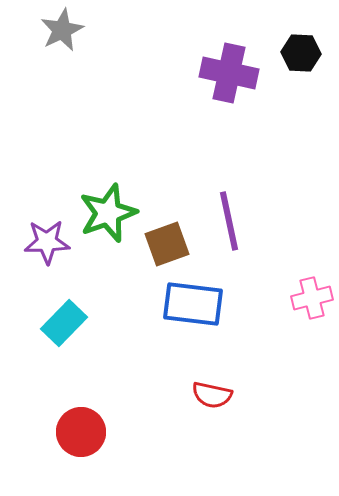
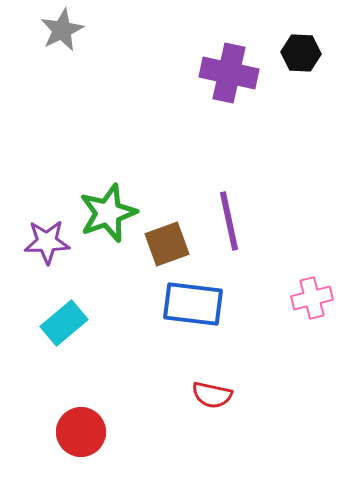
cyan rectangle: rotated 6 degrees clockwise
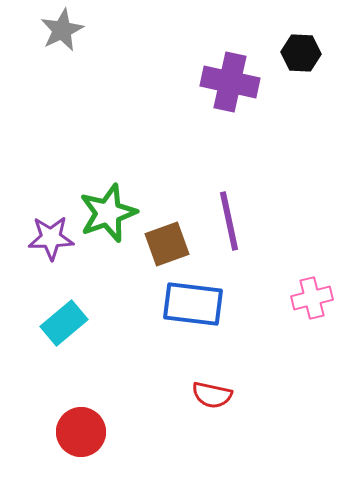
purple cross: moved 1 px right, 9 px down
purple star: moved 4 px right, 4 px up
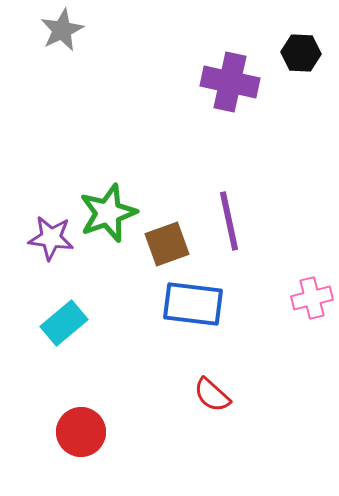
purple star: rotated 9 degrees clockwise
red semicircle: rotated 30 degrees clockwise
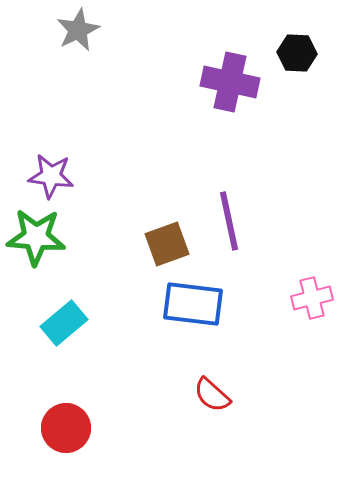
gray star: moved 16 px right
black hexagon: moved 4 px left
green star: moved 72 px left, 24 px down; rotated 24 degrees clockwise
purple star: moved 62 px up
red circle: moved 15 px left, 4 px up
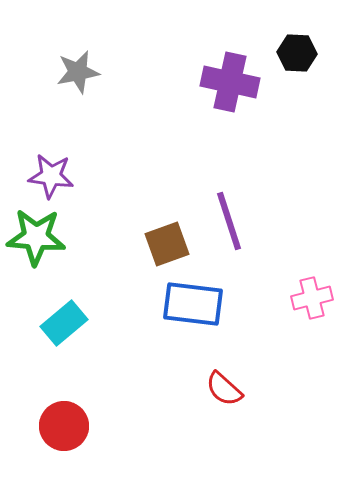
gray star: moved 42 px down; rotated 15 degrees clockwise
purple line: rotated 6 degrees counterclockwise
red semicircle: moved 12 px right, 6 px up
red circle: moved 2 px left, 2 px up
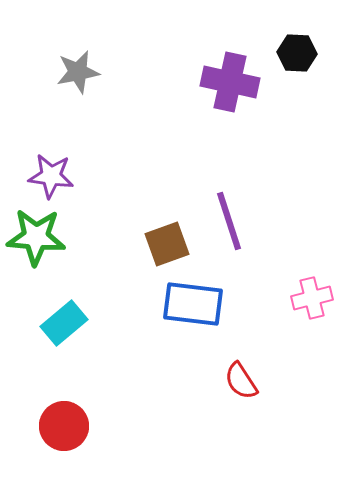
red semicircle: moved 17 px right, 8 px up; rotated 15 degrees clockwise
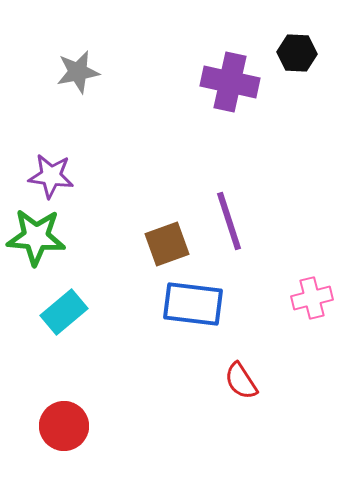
cyan rectangle: moved 11 px up
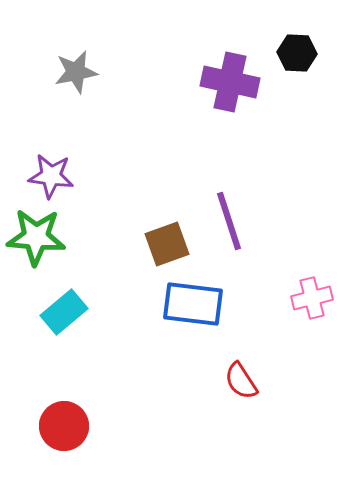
gray star: moved 2 px left
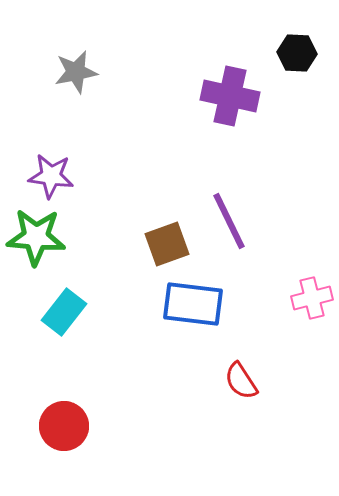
purple cross: moved 14 px down
purple line: rotated 8 degrees counterclockwise
cyan rectangle: rotated 12 degrees counterclockwise
